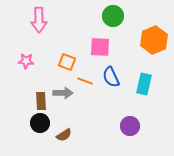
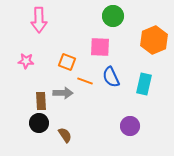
black circle: moved 1 px left
brown semicircle: moved 1 px right; rotated 91 degrees counterclockwise
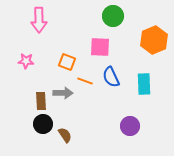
cyan rectangle: rotated 15 degrees counterclockwise
black circle: moved 4 px right, 1 px down
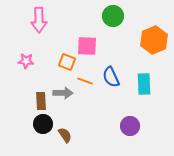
pink square: moved 13 px left, 1 px up
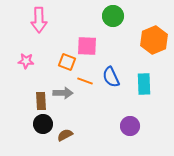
brown semicircle: rotated 84 degrees counterclockwise
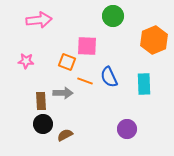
pink arrow: rotated 95 degrees counterclockwise
blue semicircle: moved 2 px left
purple circle: moved 3 px left, 3 px down
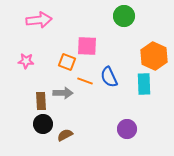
green circle: moved 11 px right
orange hexagon: moved 16 px down; rotated 12 degrees counterclockwise
